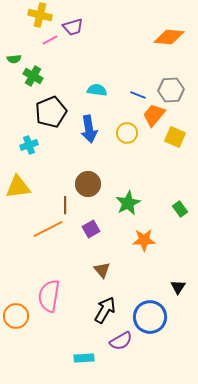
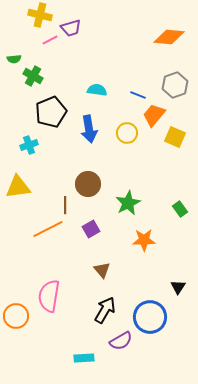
purple trapezoid: moved 2 px left, 1 px down
gray hexagon: moved 4 px right, 5 px up; rotated 15 degrees counterclockwise
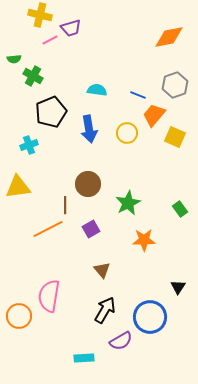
orange diamond: rotated 16 degrees counterclockwise
orange circle: moved 3 px right
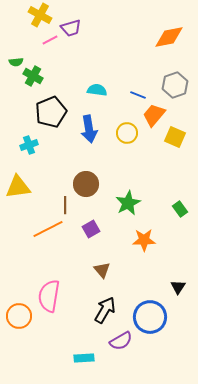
yellow cross: rotated 15 degrees clockwise
green semicircle: moved 2 px right, 3 px down
brown circle: moved 2 px left
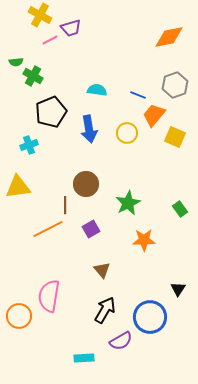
black triangle: moved 2 px down
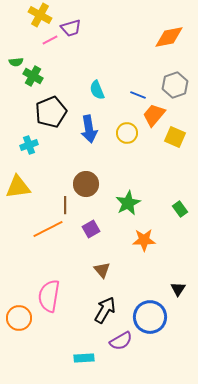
cyan semicircle: rotated 120 degrees counterclockwise
orange circle: moved 2 px down
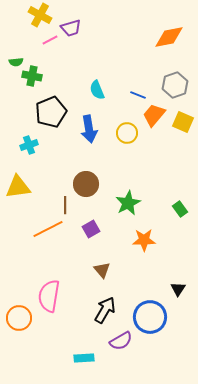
green cross: moved 1 px left; rotated 18 degrees counterclockwise
yellow square: moved 8 px right, 15 px up
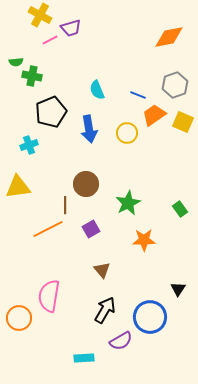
orange trapezoid: rotated 15 degrees clockwise
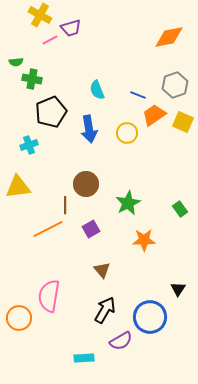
green cross: moved 3 px down
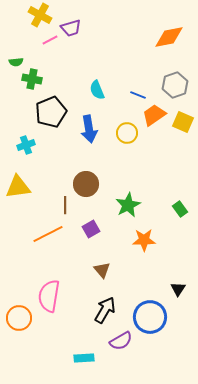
cyan cross: moved 3 px left
green star: moved 2 px down
orange line: moved 5 px down
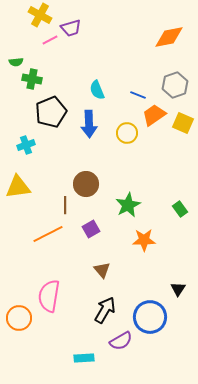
yellow square: moved 1 px down
blue arrow: moved 5 px up; rotated 8 degrees clockwise
